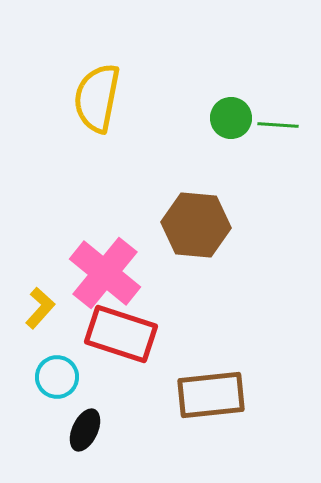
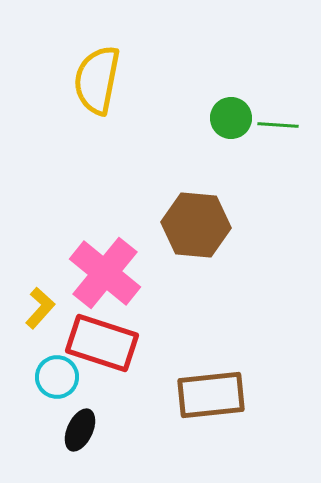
yellow semicircle: moved 18 px up
red rectangle: moved 19 px left, 9 px down
black ellipse: moved 5 px left
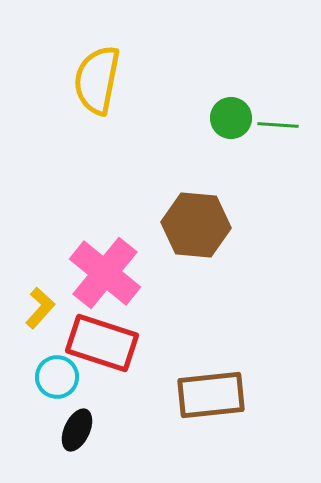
black ellipse: moved 3 px left
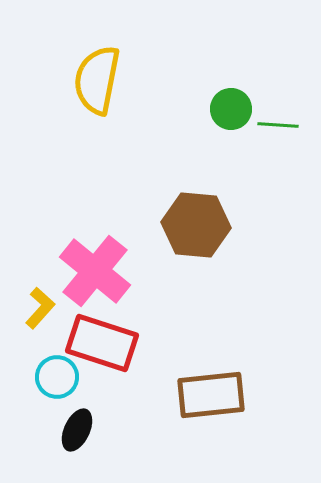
green circle: moved 9 px up
pink cross: moved 10 px left, 2 px up
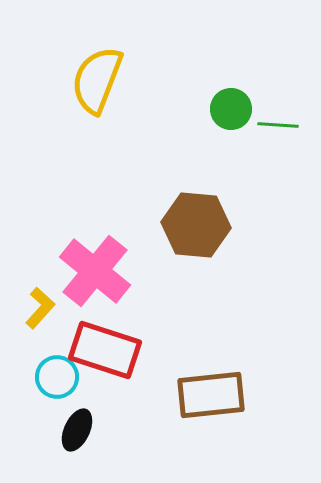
yellow semicircle: rotated 10 degrees clockwise
red rectangle: moved 3 px right, 7 px down
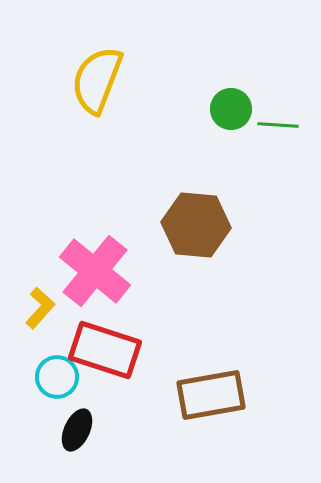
brown rectangle: rotated 4 degrees counterclockwise
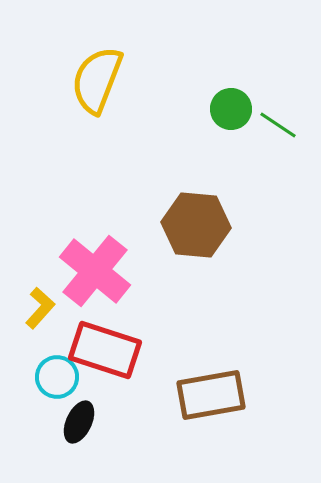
green line: rotated 30 degrees clockwise
black ellipse: moved 2 px right, 8 px up
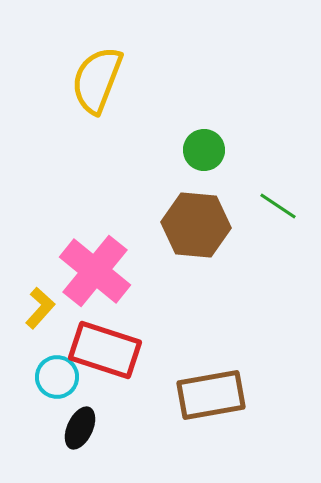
green circle: moved 27 px left, 41 px down
green line: moved 81 px down
black ellipse: moved 1 px right, 6 px down
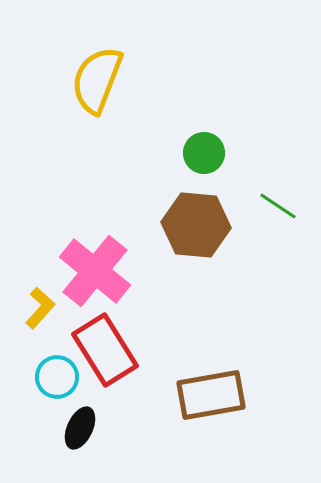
green circle: moved 3 px down
red rectangle: rotated 40 degrees clockwise
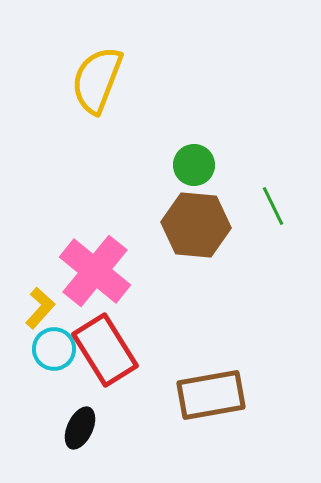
green circle: moved 10 px left, 12 px down
green line: moved 5 px left; rotated 30 degrees clockwise
cyan circle: moved 3 px left, 28 px up
